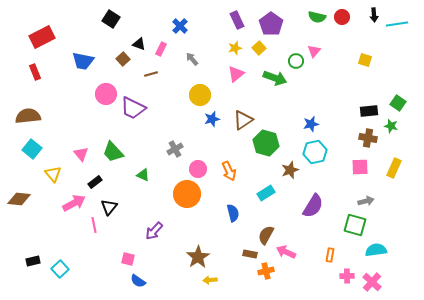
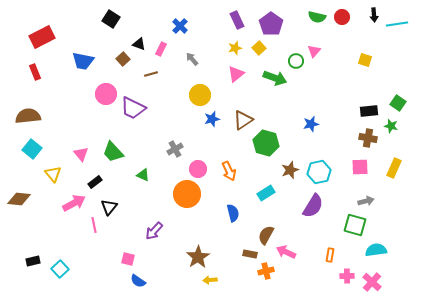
cyan hexagon at (315, 152): moved 4 px right, 20 px down
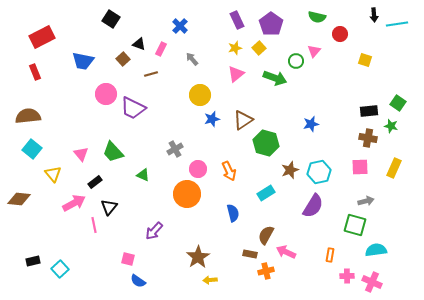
red circle at (342, 17): moved 2 px left, 17 px down
pink cross at (372, 282): rotated 18 degrees counterclockwise
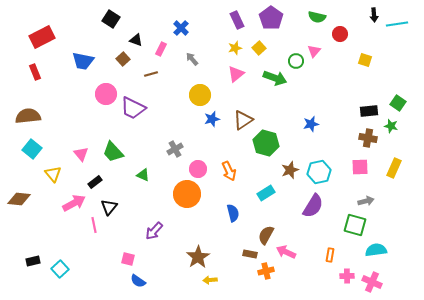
purple pentagon at (271, 24): moved 6 px up
blue cross at (180, 26): moved 1 px right, 2 px down
black triangle at (139, 44): moved 3 px left, 4 px up
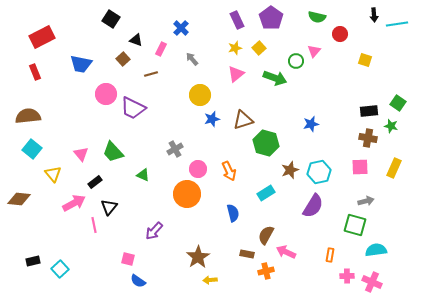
blue trapezoid at (83, 61): moved 2 px left, 3 px down
brown triangle at (243, 120): rotated 15 degrees clockwise
brown rectangle at (250, 254): moved 3 px left
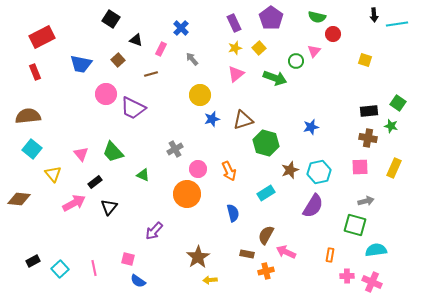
purple rectangle at (237, 20): moved 3 px left, 3 px down
red circle at (340, 34): moved 7 px left
brown square at (123, 59): moved 5 px left, 1 px down
blue star at (311, 124): moved 3 px down
pink line at (94, 225): moved 43 px down
black rectangle at (33, 261): rotated 16 degrees counterclockwise
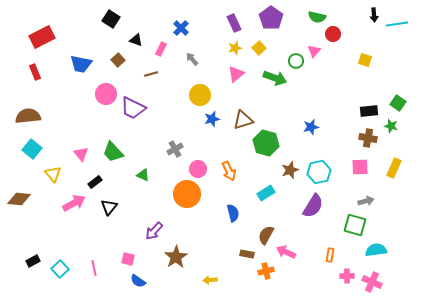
brown star at (198, 257): moved 22 px left
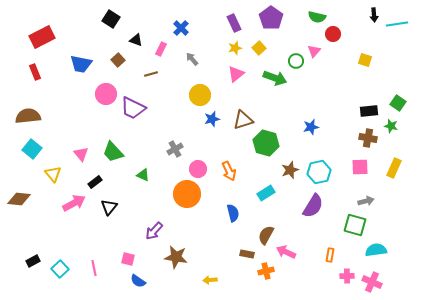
brown star at (176, 257): rotated 30 degrees counterclockwise
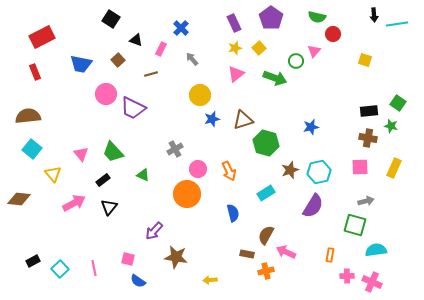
black rectangle at (95, 182): moved 8 px right, 2 px up
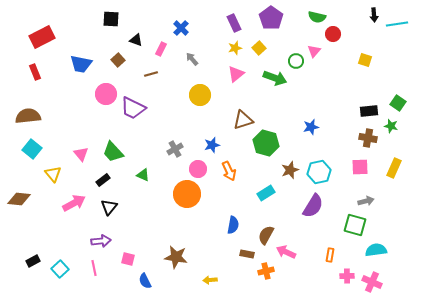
black square at (111, 19): rotated 30 degrees counterclockwise
blue star at (212, 119): moved 26 px down
blue semicircle at (233, 213): moved 12 px down; rotated 24 degrees clockwise
purple arrow at (154, 231): moved 53 px left, 10 px down; rotated 138 degrees counterclockwise
blue semicircle at (138, 281): moved 7 px right; rotated 28 degrees clockwise
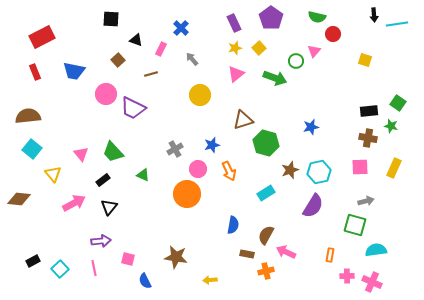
blue trapezoid at (81, 64): moved 7 px left, 7 px down
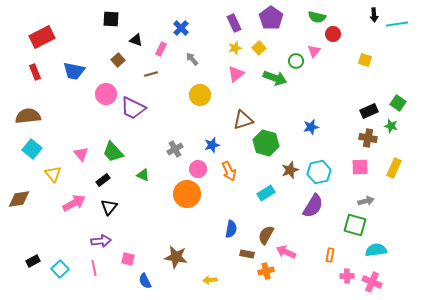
black rectangle at (369, 111): rotated 18 degrees counterclockwise
brown diamond at (19, 199): rotated 15 degrees counterclockwise
blue semicircle at (233, 225): moved 2 px left, 4 px down
